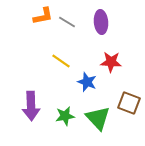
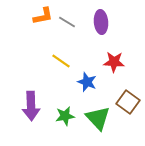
red star: moved 3 px right
brown square: moved 1 px left, 1 px up; rotated 15 degrees clockwise
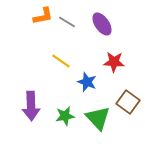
purple ellipse: moved 1 px right, 2 px down; rotated 30 degrees counterclockwise
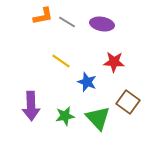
purple ellipse: rotated 45 degrees counterclockwise
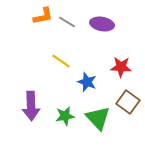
red star: moved 7 px right, 5 px down
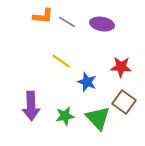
orange L-shape: rotated 15 degrees clockwise
brown square: moved 4 px left
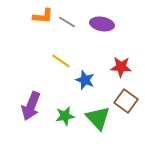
blue star: moved 2 px left, 2 px up
brown square: moved 2 px right, 1 px up
purple arrow: rotated 24 degrees clockwise
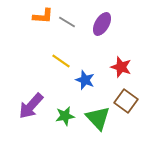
purple ellipse: rotated 70 degrees counterclockwise
red star: rotated 15 degrees clockwise
purple arrow: rotated 20 degrees clockwise
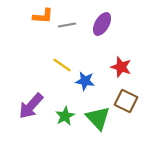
gray line: moved 3 px down; rotated 42 degrees counterclockwise
yellow line: moved 1 px right, 4 px down
blue star: moved 1 px down; rotated 12 degrees counterclockwise
brown square: rotated 10 degrees counterclockwise
green star: rotated 18 degrees counterclockwise
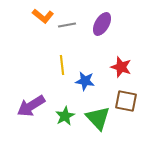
orange L-shape: rotated 35 degrees clockwise
yellow line: rotated 48 degrees clockwise
brown square: rotated 15 degrees counterclockwise
purple arrow: rotated 16 degrees clockwise
